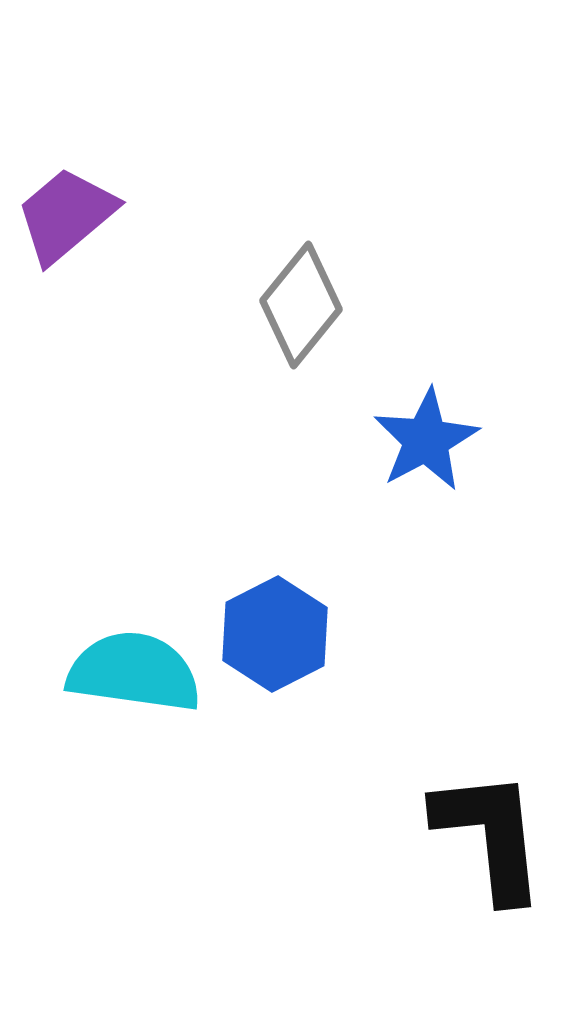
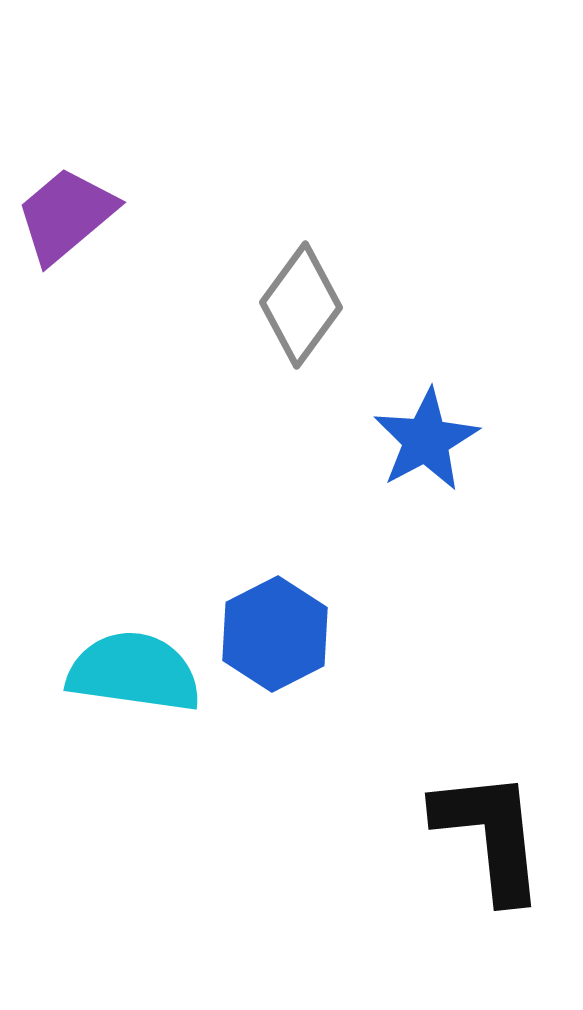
gray diamond: rotated 3 degrees counterclockwise
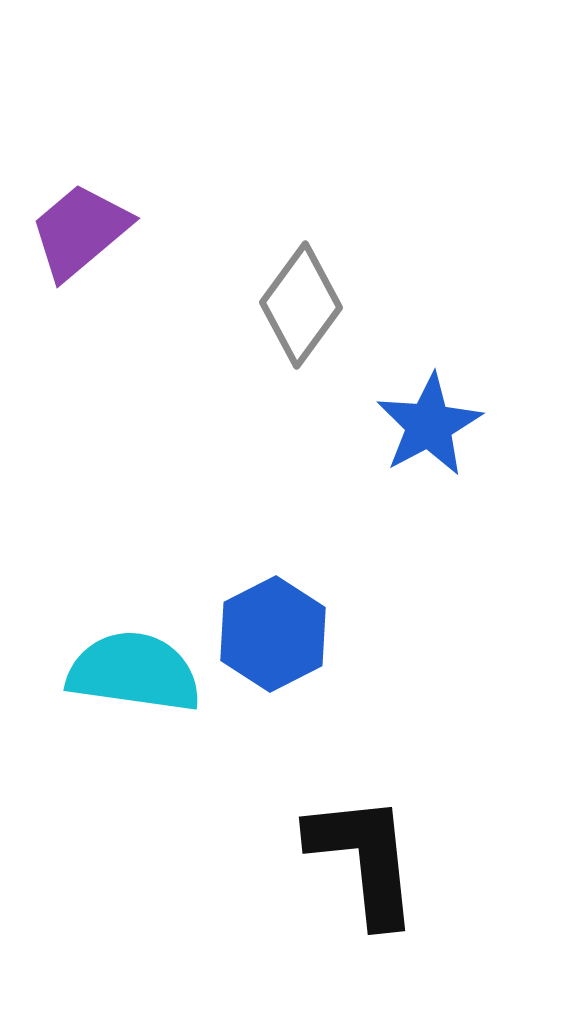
purple trapezoid: moved 14 px right, 16 px down
blue star: moved 3 px right, 15 px up
blue hexagon: moved 2 px left
black L-shape: moved 126 px left, 24 px down
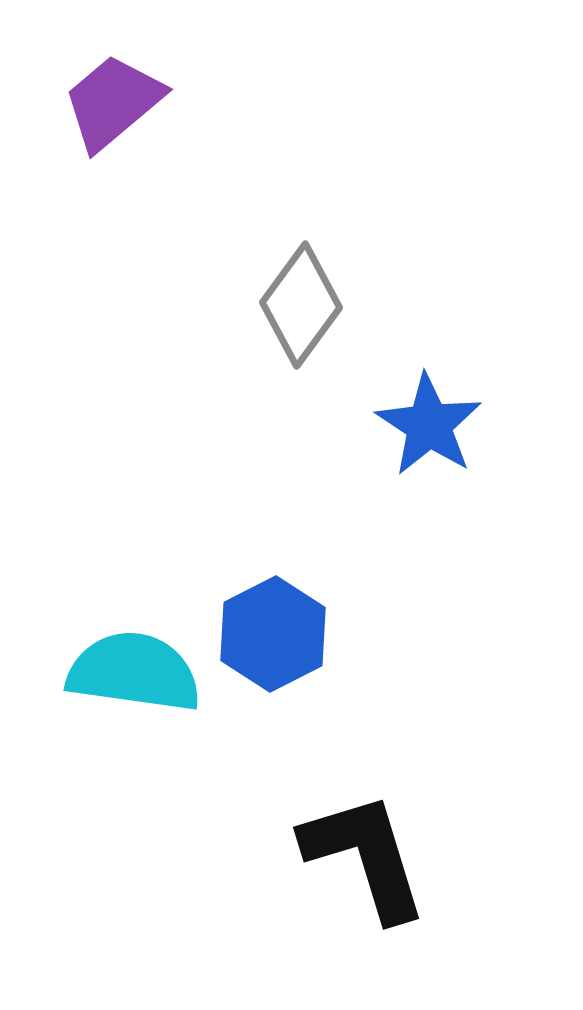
purple trapezoid: moved 33 px right, 129 px up
blue star: rotated 11 degrees counterclockwise
black L-shape: moved 1 px right, 3 px up; rotated 11 degrees counterclockwise
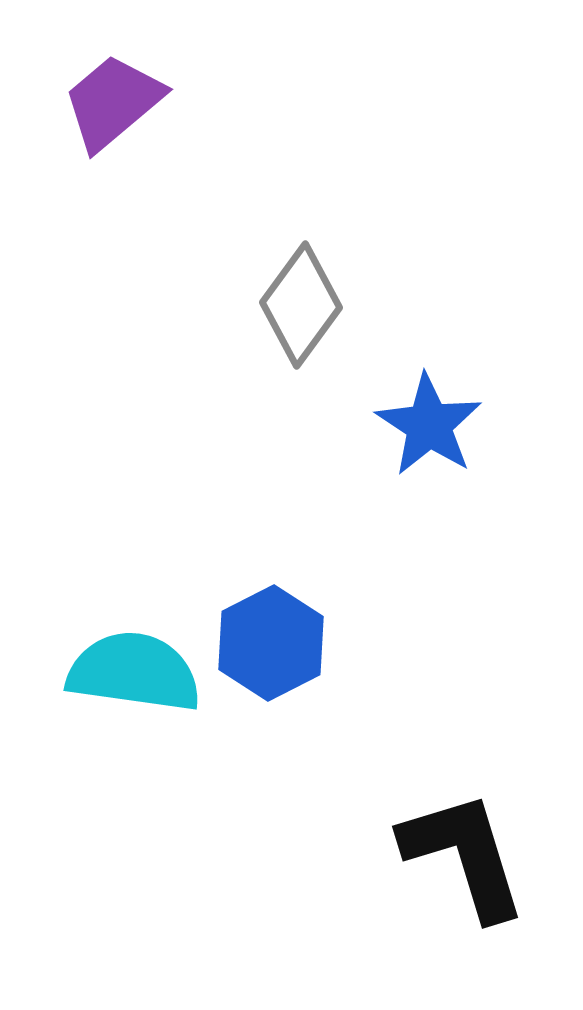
blue hexagon: moved 2 px left, 9 px down
black L-shape: moved 99 px right, 1 px up
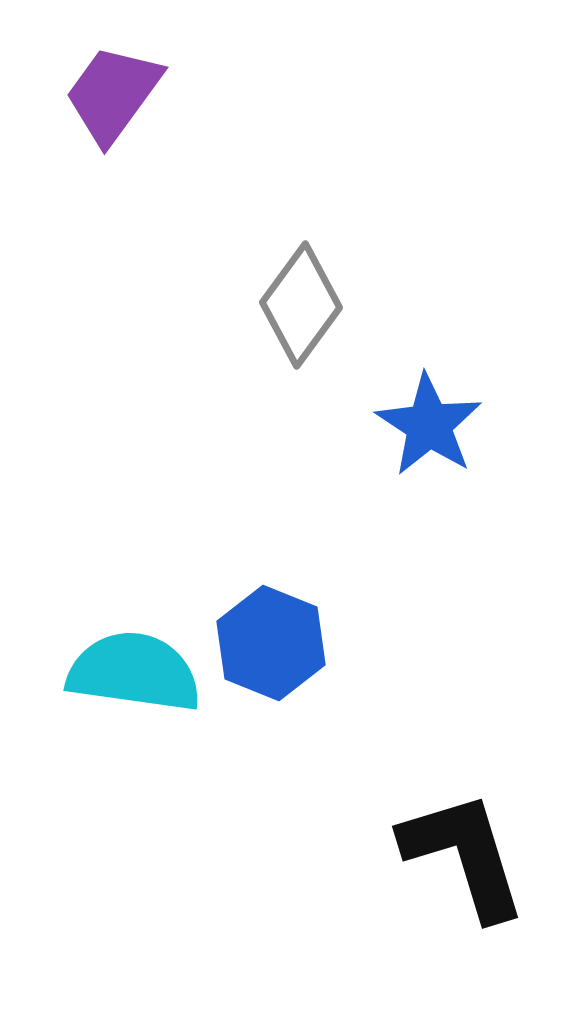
purple trapezoid: moved 8 px up; rotated 14 degrees counterclockwise
blue hexagon: rotated 11 degrees counterclockwise
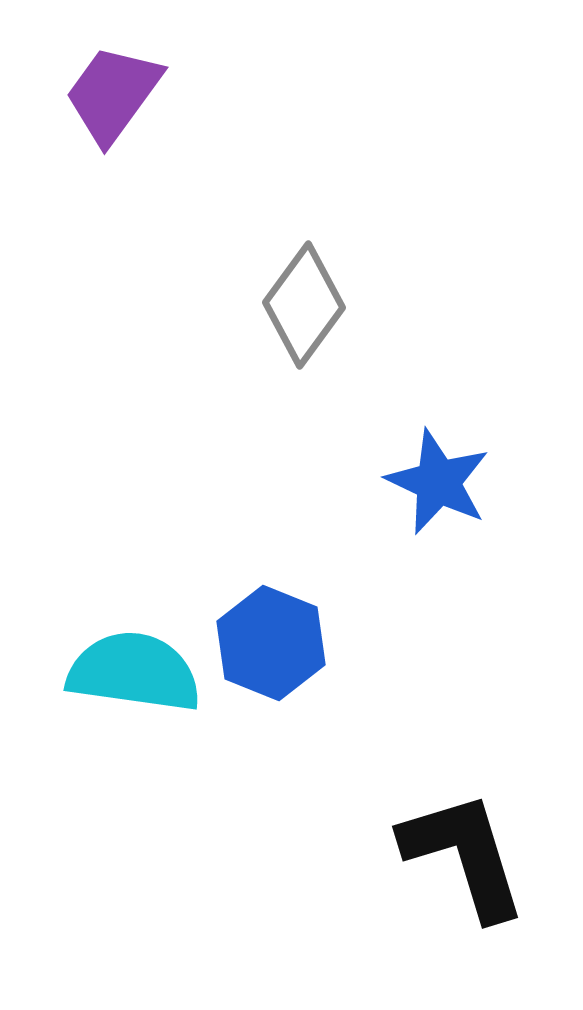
gray diamond: moved 3 px right
blue star: moved 9 px right, 57 px down; rotated 8 degrees counterclockwise
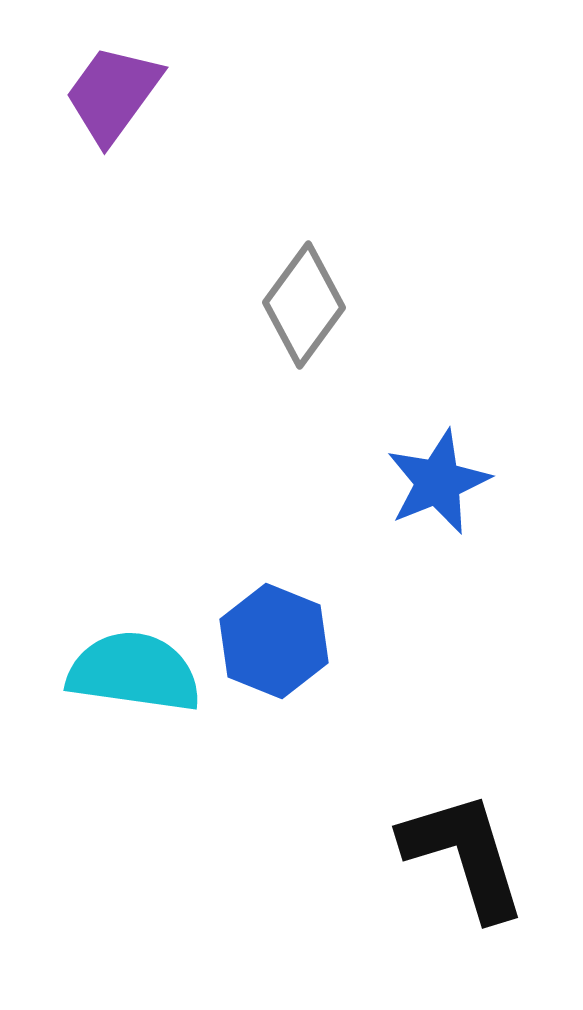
blue star: rotated 25 degrees clockwise
blue hexagon: moved 3 px right, 2 px up
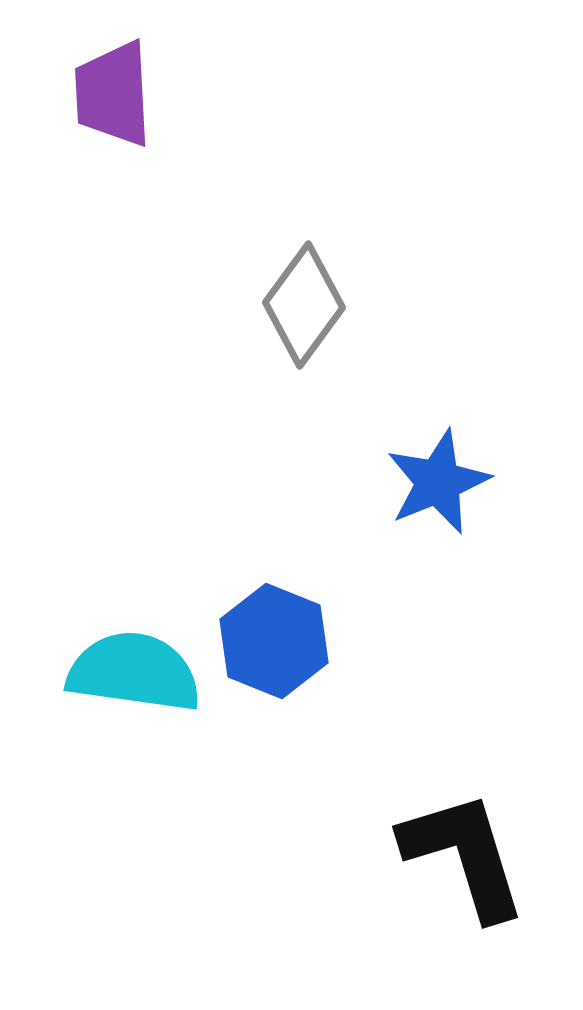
purple trapezoid: rotated 39 degrees counterclockwise
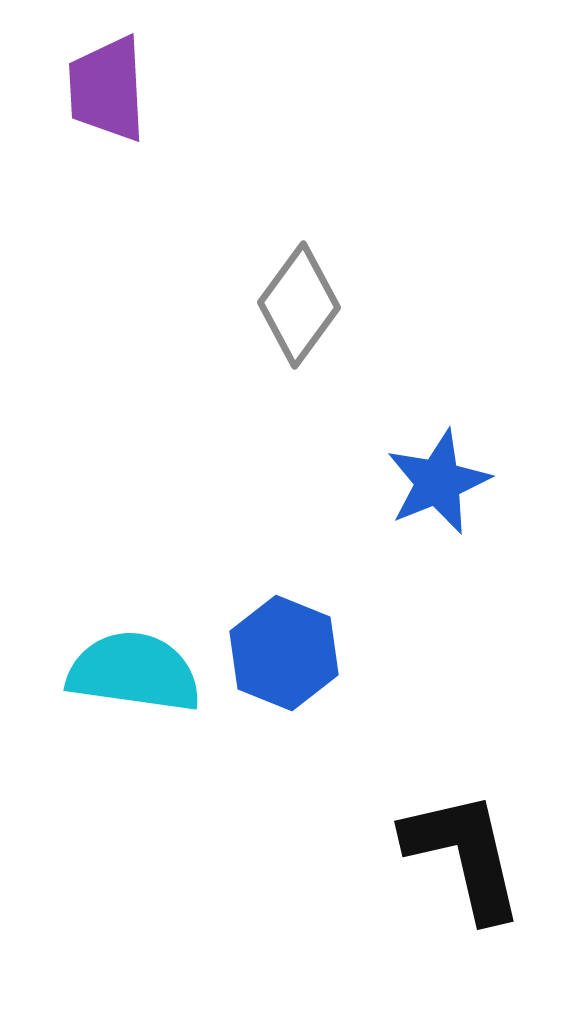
purple trapezoid: moved 6 px left, 5 px up
gray diamond: moved 5 px left
blue hexagon: moved 10 px right, 12 px down
black L-shape: rotated 4 degrees clockwise
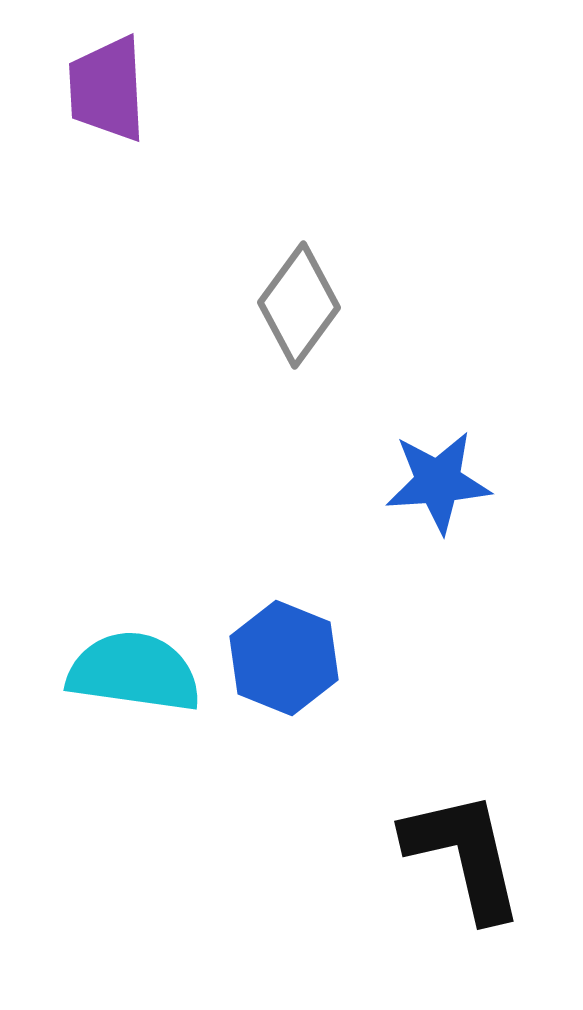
blue star: rotated 18 degrees clockwise
blue hexagon: moved 5 px down
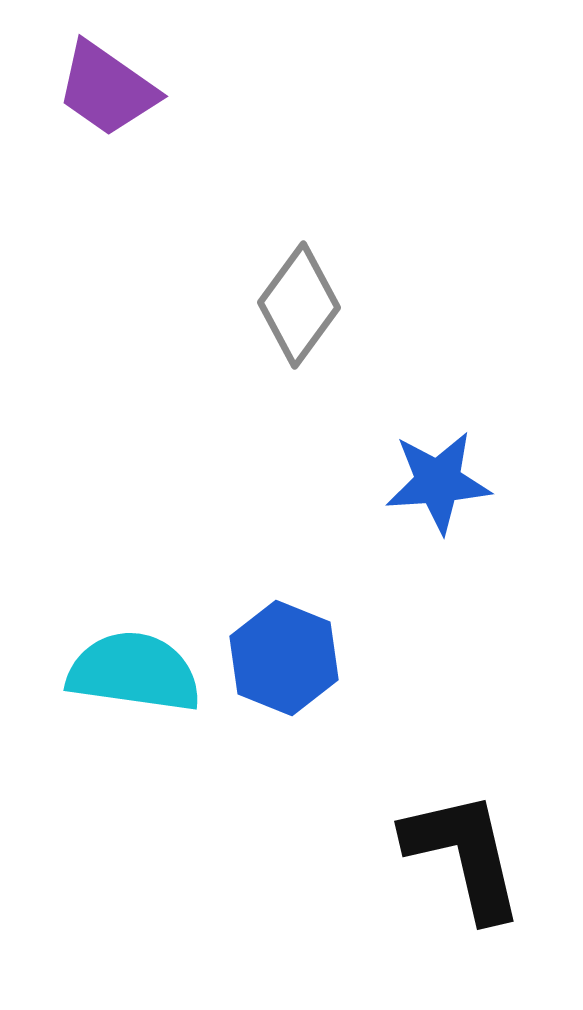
purple trapezoid: rotated 52 degrees counterclockwise
